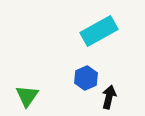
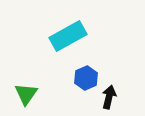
cyan rectangle: moved 31 px left, 5 px down
green triangle: moved 1 px left, 2 px up
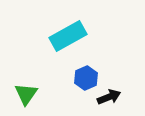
black arrow: rotated 55 degrees clockwise
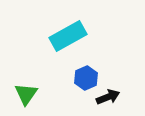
black arrow: moved 1 px left
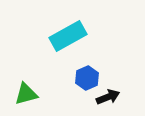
blue hexagon: moved 1 px right
green triangle: rotated 40 degrees clockwise
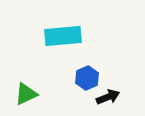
cyan rectangle: moved 5 px left; rotated 24 degrees clockwise
green triangle: rotated 10 degrees counterclockwise
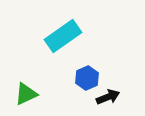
cyan rectangle: rotated 30 degrees counterclockwise
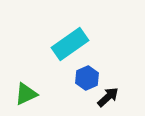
cyan rectangle: moved 7 px right, 8 px down
black arrow: rotated 20 degrees counterclockwise
